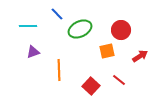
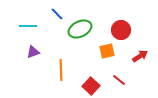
orange line: moved 2 px right
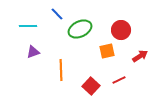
red line: rotated 64 degrees counterclockwise
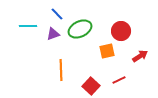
red circle: moved 1 px down
purple triangle: moved 20 px right, 18 px up
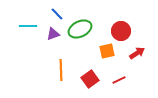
red arrow: moved 3 px left, 3 px up
red square: moved 1 px left, 7 px up; rotated 12 degrees clockwise
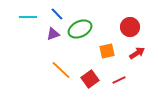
cyan line: moved 9 px up
red circle: moved 9 px right, 4 px up
orange line: rotated 45 degrees counterclockwise
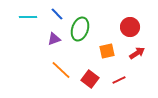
green ellipse: rotated 45 degrees counterclockwise
purple triangle: moved 1 px right, 5 px down
red square: rotated 18 degrees counterclockwise
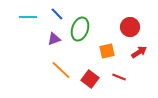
red arrow: moved 2 px right, 1 px up
red line: moved 3 px up; rotated 48 degrees clockwise
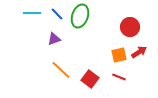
cyan line: moved 4 px right, 4 px up
green ellipse: moved 13 px up
orange square: moved 12 px right, 4 px down
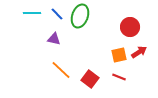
purple triangle: rotated 32 degrees clockwise
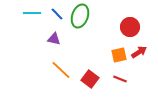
red line: moved 1 px right, 2 px down
